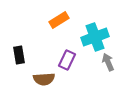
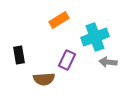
gray arrow: rotated 60 degrees counterclockwise
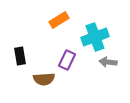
black rectangle: moved 1 px right, 1 px down
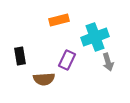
orange rectangle: rotated 18 degrees clockwise
gray arrow: rotated 114 degrees counterclockwise
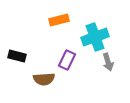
black rectangle: moved 3 px left; rotated 66 degrees counterclockwise
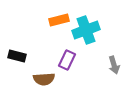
cyan cross: moved 9 px left, 7 px up
gray arrow: moved 6 px right, 3 px down
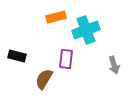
orange rectangle: moved 3 px left, 3 px up
purple rectangle: moved 1 px left, 1 px up; rotated 18 degrees counterclockwise
brown semicircle: rotated 125 degrees clockwise
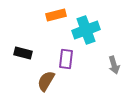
orange rectangle: moved 2 px up
black rectangle: moved 6 px right, 3 px up
brown semicircle: moved 2 px right, 2 px down
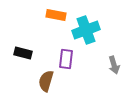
orange rectangle: rotated 24 degrees clockwise
brown semicircle: rotated 15 degrees counterclockwise
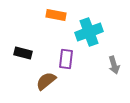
cyan cross: moved 3 px right, 2 px down
brown semicircle: rotated 35 degrees clockwise
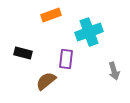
orange rectangle: moved 5 px left; rotated 30 degrees counterclockwise
gray arrow: moved 6 px down
